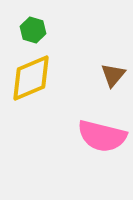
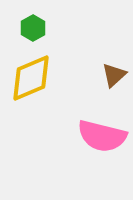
green hexagon: moved 2 px up; rotated 15 degrees clockwise
brown triangle: moved 1 px right; rotated 8 degrees clockwise
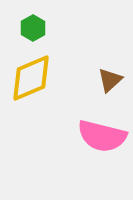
brown triangle: moved 4 px left, 5 px down
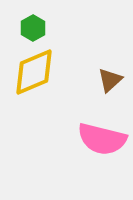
yellow diamond: moved 3 px right, 6 px up
pink semicircle: moved 3 px down
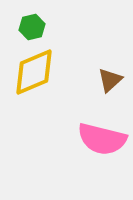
green hexagon: moved 1 px left, 1 px up; rotated 15 degrees clockwise
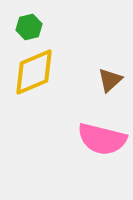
green hexagon: moved 3 px left
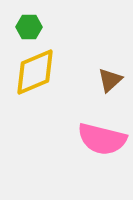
green hexagon: rotated 15 degrees clockwise
yellow diamond: moved 1 px right
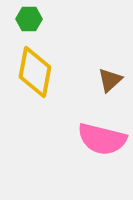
green hexagon: moved 8 px up
yellow diamond: rotated 57 degrees counterclockwise
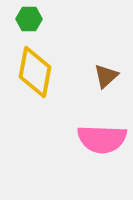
brown triangle: moved 4 px left, 4 px up
pink semicircle: rotated 12 degrees counterclockwise
